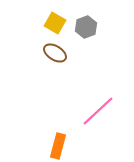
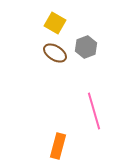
gray hexagon: moved 20 px down
pink line: moved 4 px left; rotated 63 degrees counterclockwise
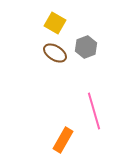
orange rectangle: moved 5 px right, 6 px up; rotated 15 degrees clockwise
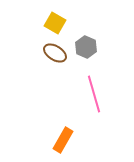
gray hexagon: rotated 15 degrees counterclockwise
pink line: moved 17 px up
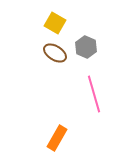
orange rectangle: moved 6 px left, 2 px up
